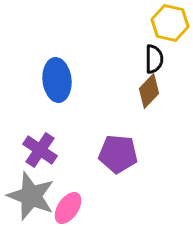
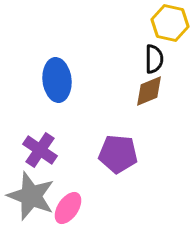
brown diamond: rotated 24 degrees clockwise
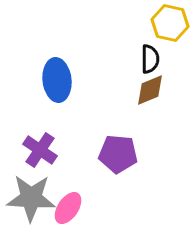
black semicircle: moved 4 px left
brown diamond: moved 1 px right, 1 px up
gray star: moved 2 px down; rotated 18 degrees counterclockwise
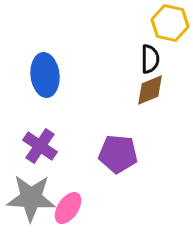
blue ellipse: moved 12 px left, 5 px up
purple cross: moved 4 px up
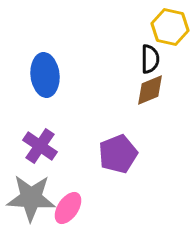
yellow hexagon: moved 4 px down
purple pentagon: rotated 27 degrees counterclockwise
